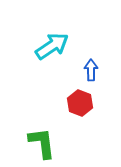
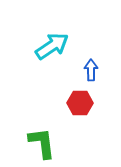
red hexagon: rotated 20 degrees counterclockwise
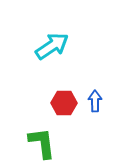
blue arrow: moved 4 px right, 31 px down
red hexagon: moved 16 px left
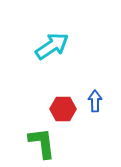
red hexagon: moved 1 px left, 6 px down
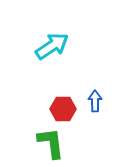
green L-shape: moved 9 px right
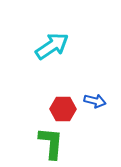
blue arrow: rotated 105 degrees clockwise
green L-shape: rotated 12 degrees clockwise
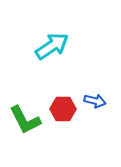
green L-shape: moved 26 px left, 23 px up; rotated 148 degrees clockwise
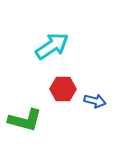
red hexagon: moved 20 px up
green L-shape: rotated 48 degrees counterclockwise
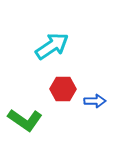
blue arrow: rotated 15 degrees counterclockwise
green L-shape: rotated 20 degrees clockwise
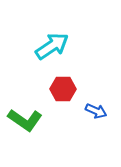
blue arrow: moved 1 px right, 10 px down; rotated 25 degrees clockwise
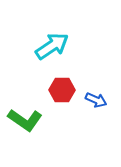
red hexagon: moved 1 px left, 1 px down
blue arrow: moved 11 px up
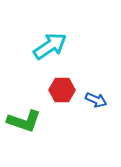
cyan arrow: moved 2 px left
green L-shape: moved 1 px left, 1 px down; rotated 16 degrees counterclockwise
